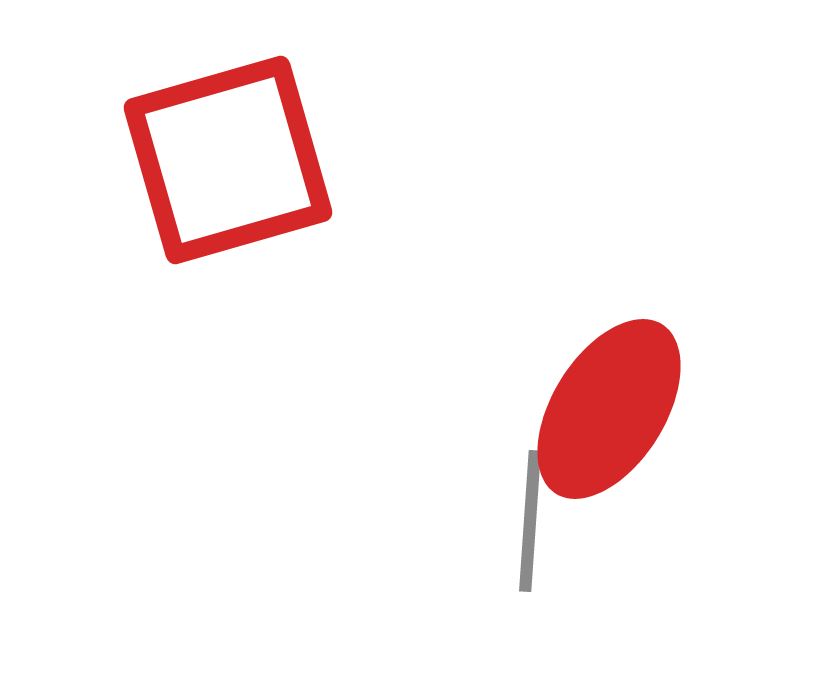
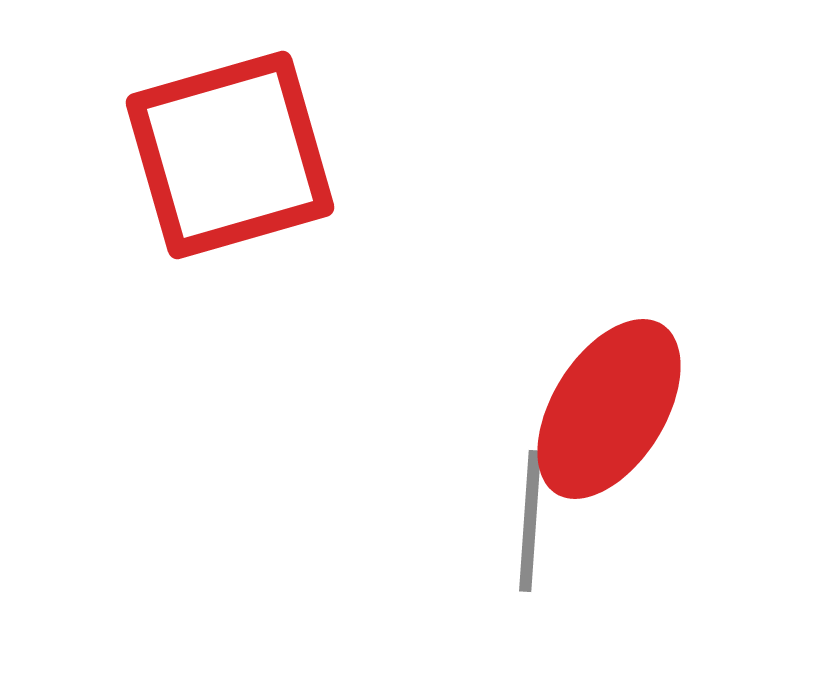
red square: moved 2 px right, 5 px up
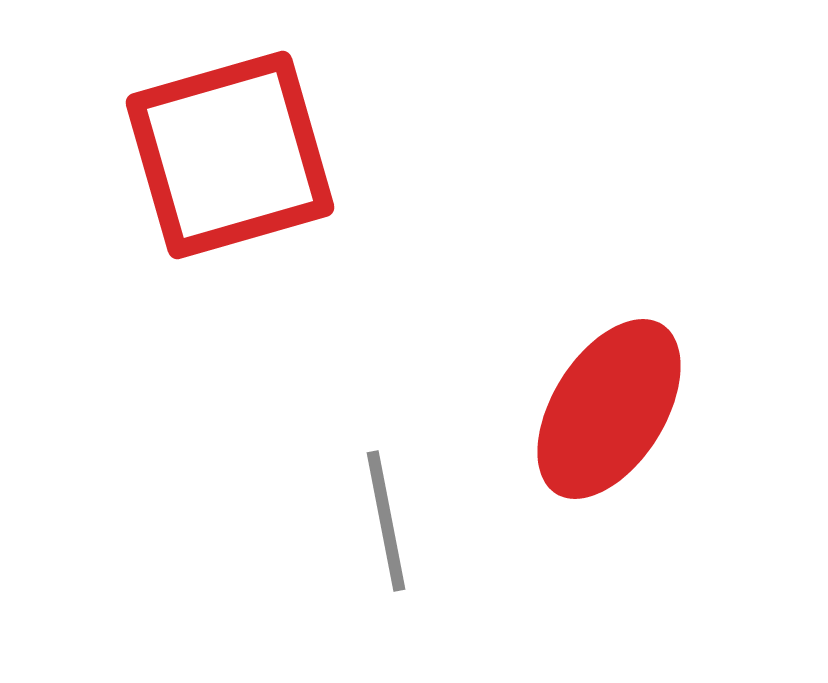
gray line: moved 144 px left; rotated 15 degrees counterclockwise
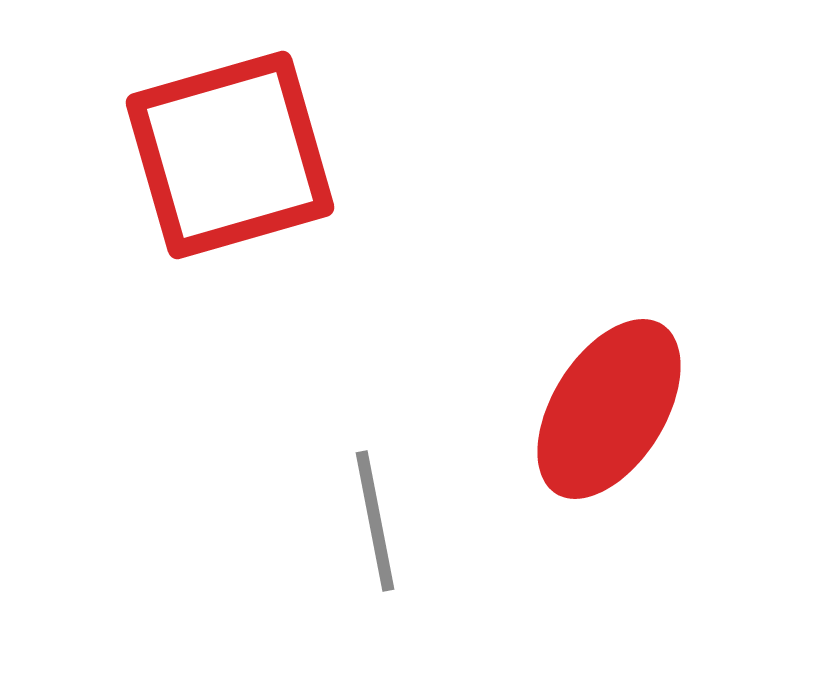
gray line: moved 11 px left
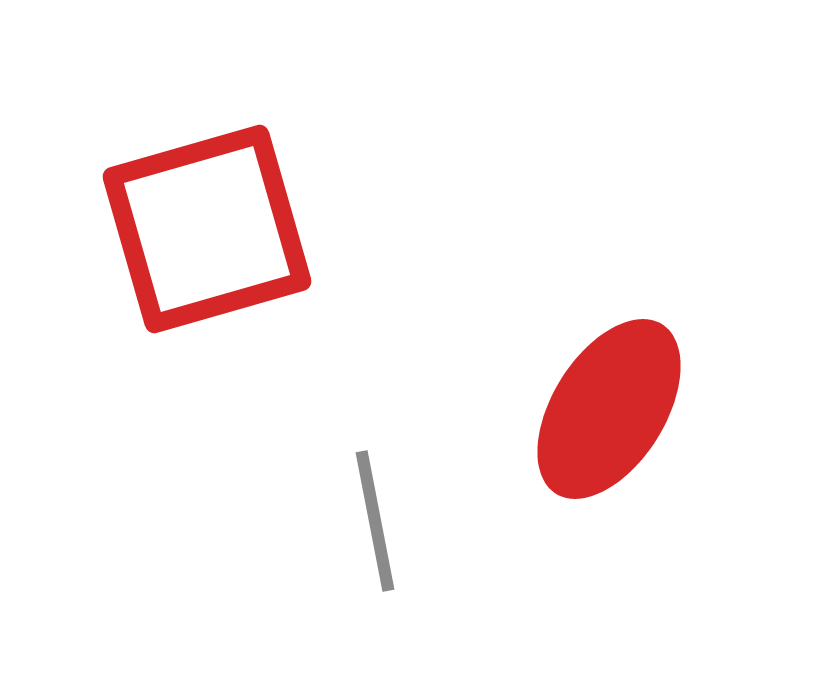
red square: moved 23 px left, 74 px down
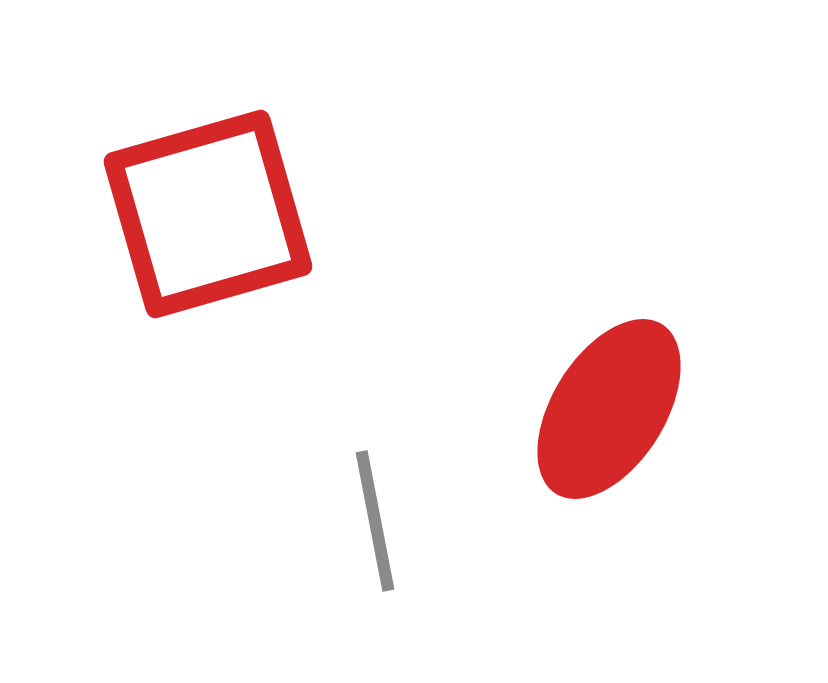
red square: moved 1 px right, 15 px up
